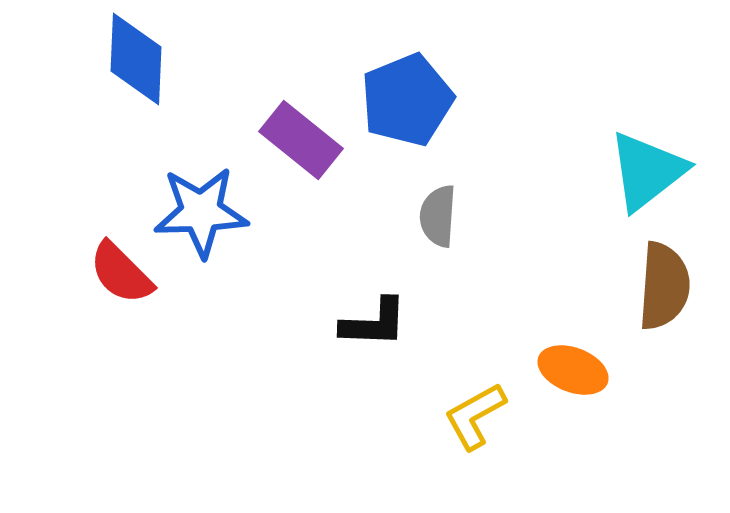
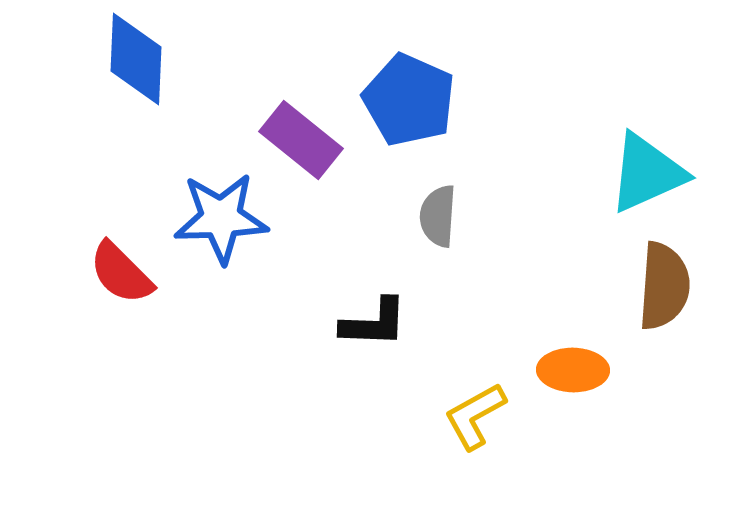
blue pentagon: moved 2 px right; rotated 26 degrees counterclockwise
cyan triangle: moved 2 px down; rotated 14 degrees clockwise
blue star: moved 20 px right, 6 px down
orange ellipse: rotated 20 degrees counterclockwise
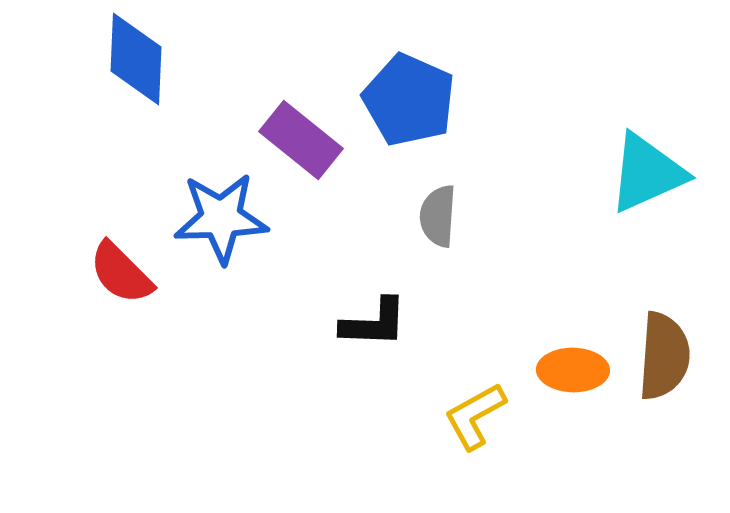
brown semicircle: moved 70 px down
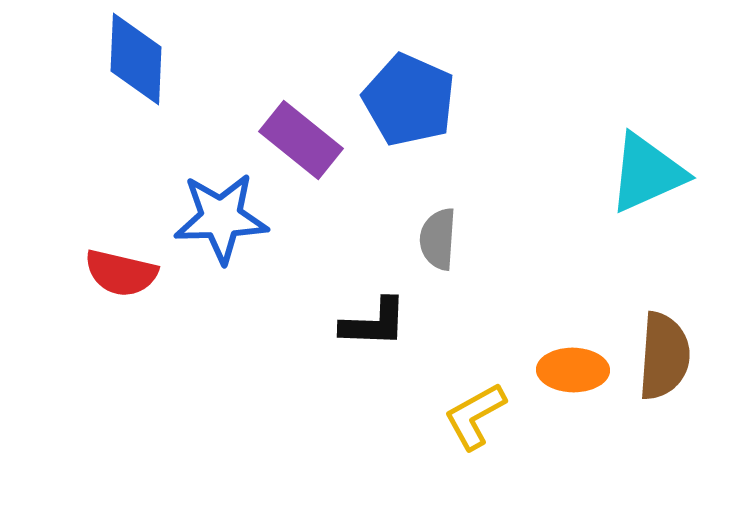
gray semicircle: moved 23 px down
red semicircle: rotated 32 degrees counterclockwise
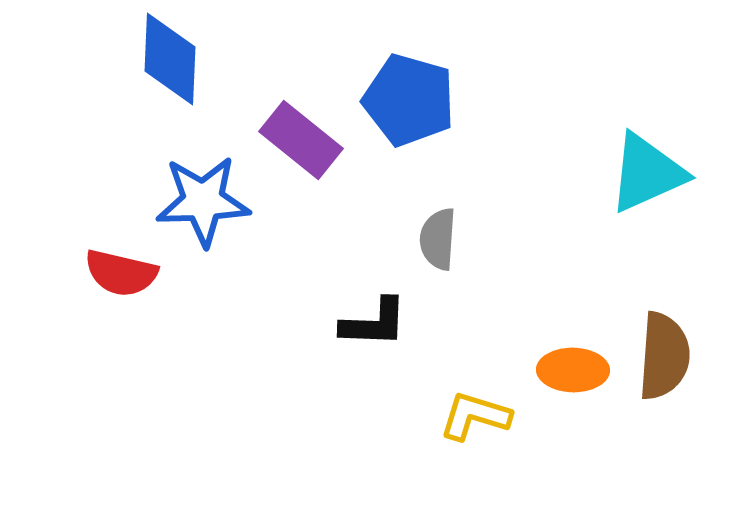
blue diamond: moved 34 px right
blue pentagon: rotated 8 degrees counterclockwise
blue star: moved 18 px left, 17 px up
yellow L-shape: rotated 46 degrees clockwise
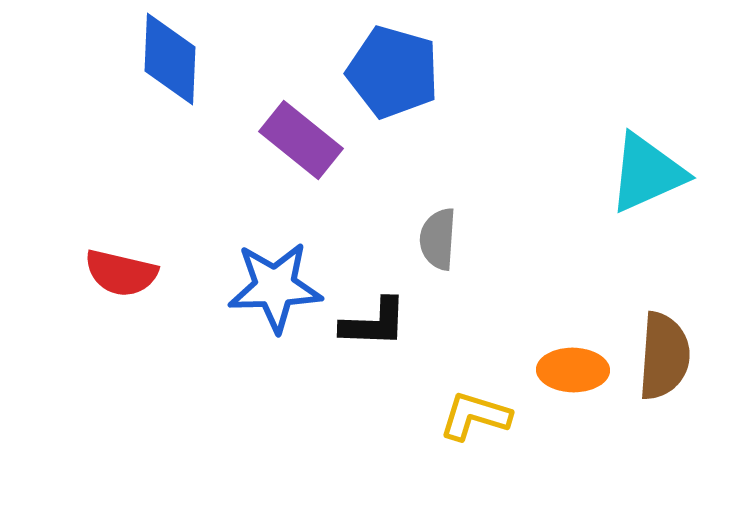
blue pentagon: moved 16 px left, 28 px up
blue star: moved 72 px right, 86 px down
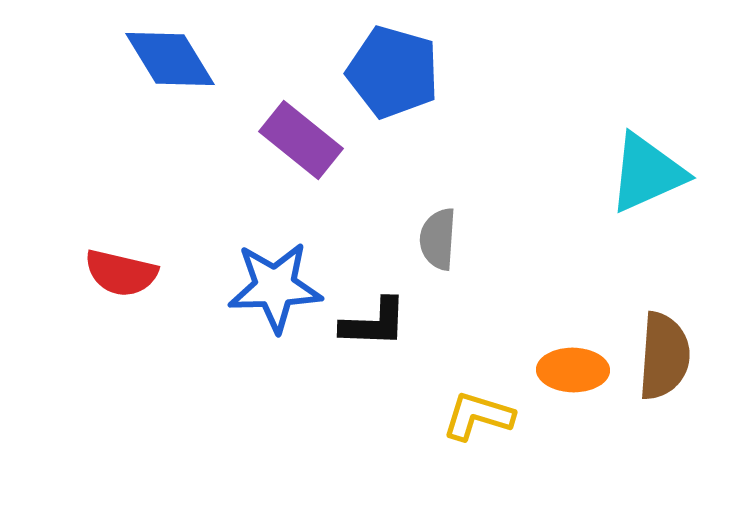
blue diamond: rotated 34 degrees counterclockwise
yellow L-shape: moved 3 px right
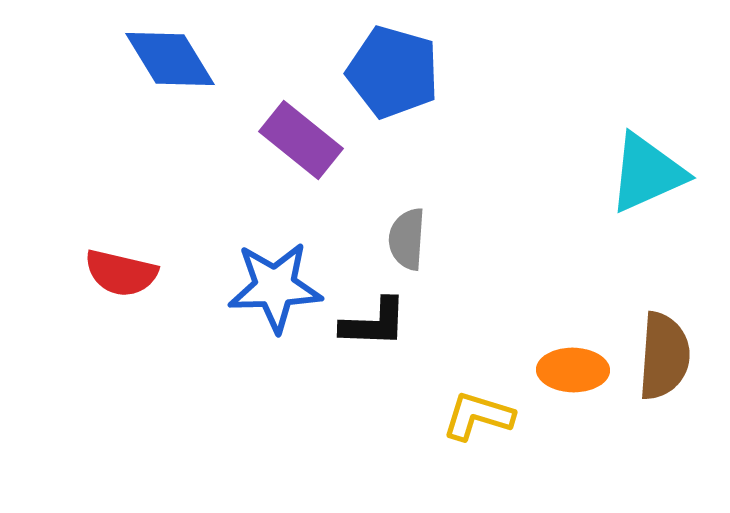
gray semicircle: moved 31 px left
